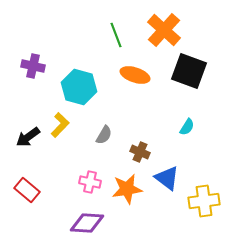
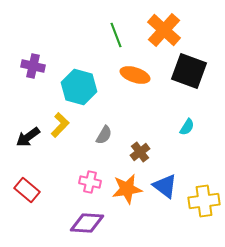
brown cross: rotated 30 degrees clockwise
blue triangle: moved 2 px left, 8 px down
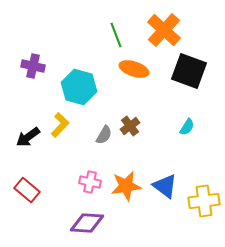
orange ellipse: moved 1 px left, 6 px up
brown cross: moved 10 px left, 26 px up
orange star: moved 1 px left, 3 px up
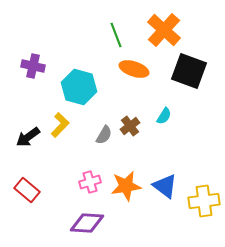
cyan semicircle: moved 23 px left, 11 px up
pink cross: rotated 30 degrees counterclockwise
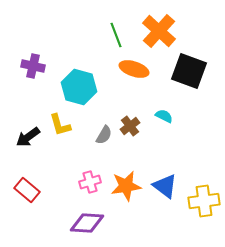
orange cross: moved 5 px left, 1 px down
cyan semicircle: rotated 96 degrees counterclockwise
yellow L-shape: rotated 120 degrees clockwise
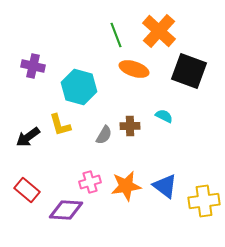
brown cross: rotated 36 degrees clockwise
purple diamond: moved 21 px left, 13 px up
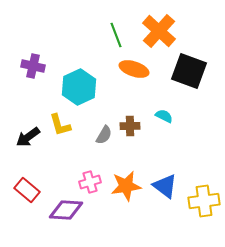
cyan hexagon: rotated 20 degrees clockwise
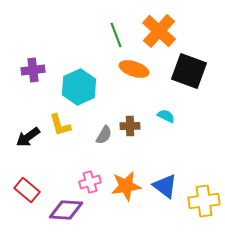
purple cross: moved 4 px down; rotated 20 degrees counterclockwise
cyan semicircle: moved 2 px right
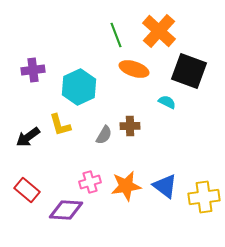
cyan semicircle: moved 1 px right, 14 px up
yellow cross: moved 4 px up
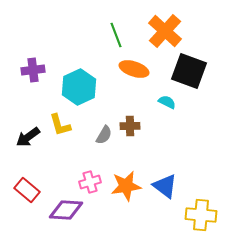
orange cross: moved 6 px right
yellow cross: moved 3 px left, 18 px down; rotated 12 degrees clockwise
